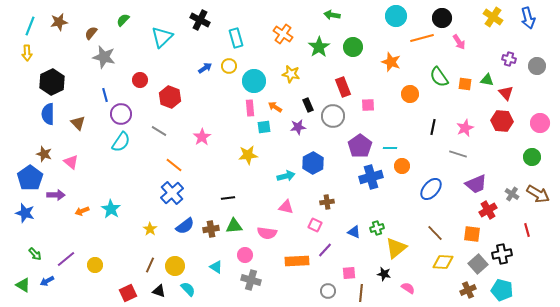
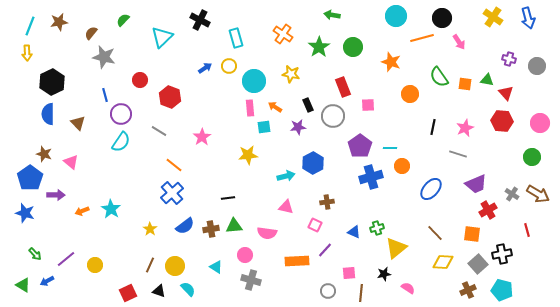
black star at (384, 274): rotated 24 degrees counterclockwise
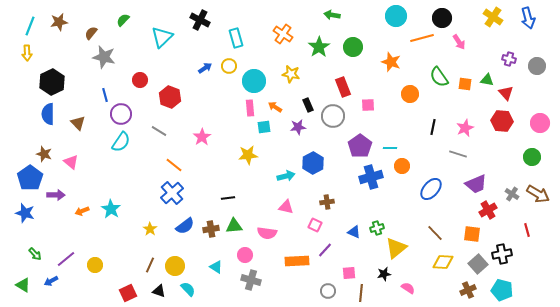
blue arrow at (47, 281): moved 4 px right
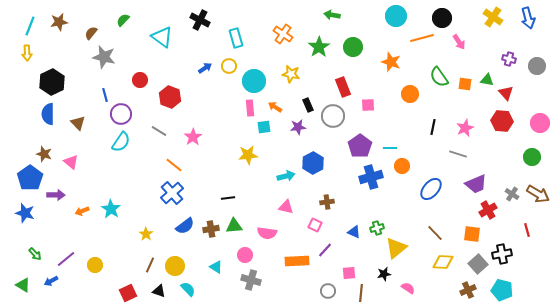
cyan triangle at (162, 37): rotated 40 degrees counterclockwise
pink star at (202, 137): moved 9 px left
yellow star at (150, 229): moved 4 px left, 5 px down
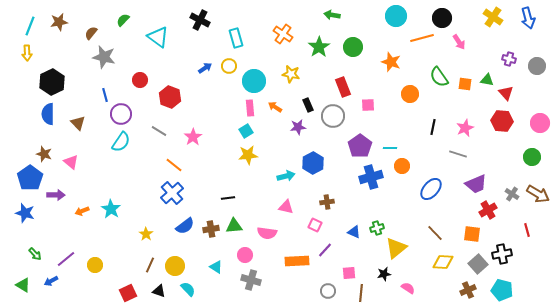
cyan triangle at (162, 37): moved 4 px left
cyan square at (264, 127): moved 18 px left, 4 px down; rotated 24 degrees counterclockwise
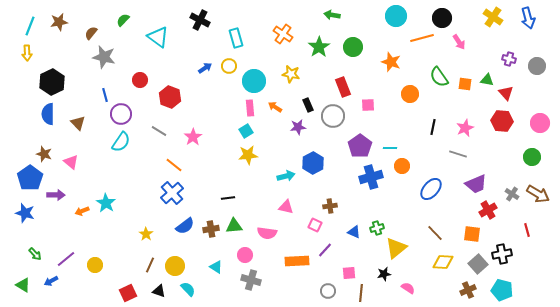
brown cross at (327, 202): moved 3 px right, 4 px down
cyan star at (111, 209): moved 5 px left, 6 px up
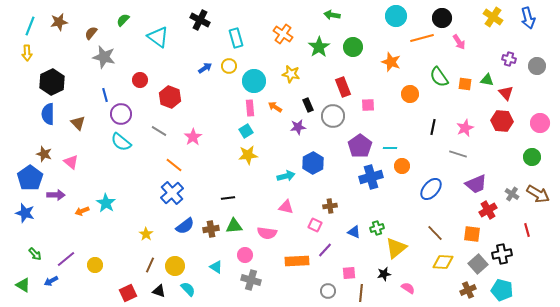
cyan semicircle at (121, 142): rotated 95 degrees clockwise
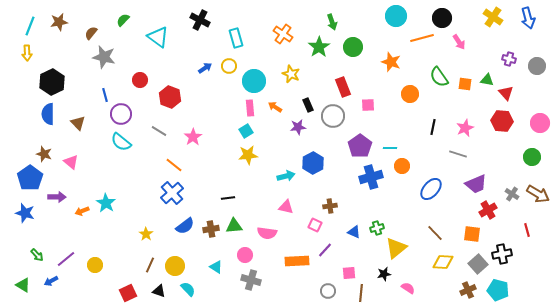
green arrow at (332, 15): moved 7 px down; rotated 119 degrees counterclockwise
yellow star at (291, 74): rotated 12 degrees clockwise
purple arrow at (56, 195): moved 1 px right, 2 px down
green arrow at (35, 254): moved 2 px right, 1 px down
cyan pentagon at (502, 290): moved 4 px left
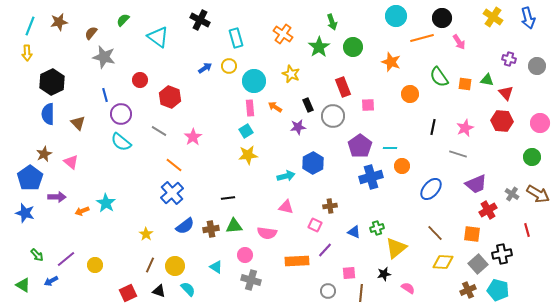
brown star at (44, 154): rotated 28 degrees clockwise
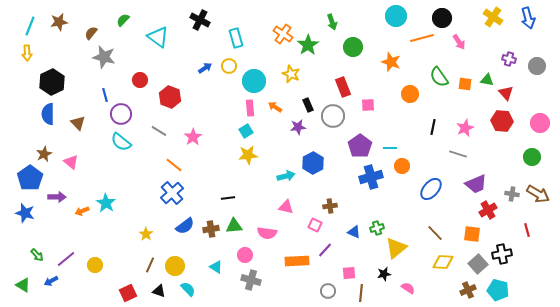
green star at (319, 47): moved 11 px left, 2 px up
gray cross at (512, 194): rotated 24 degrees counterclockwise
